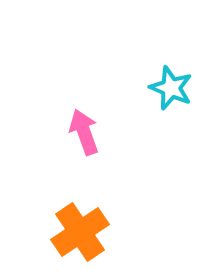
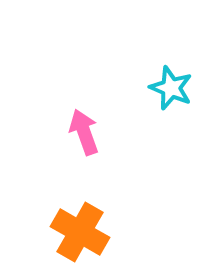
orange cross: rotated 26 degrees counterclockwise
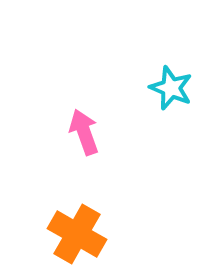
orange cross: moved 3 px left, 2 px down
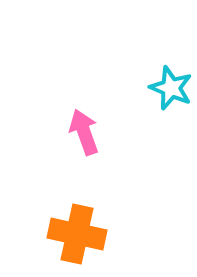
orange cross: rotated 18 degrees counterclockwise
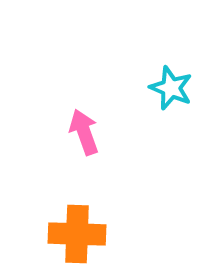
orange cross: rotated 10 degrees counterclockwise
